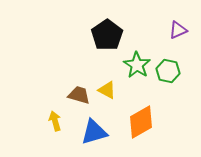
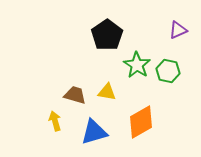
yellow triangle: moved 2 px down; rotated 18 degrees counterclockwise
brown trapezoid: moved 4 px left
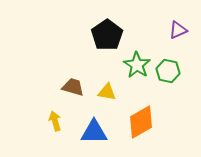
brown trapezoid: moved 2 px left, 8 px up
blue triangle: rotated 16 degrees clockwise
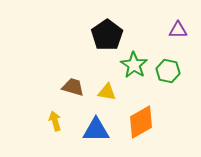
purple triangle: rotated 24 degrees clockwise
green star: moved 3 px left
blue triangle: moved 2 px right, 2 px up
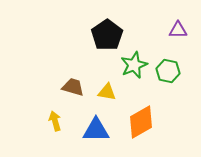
green star: rotated 16 degrees clockwise
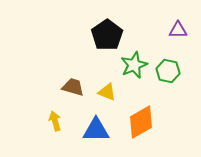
yellow triangle: rotated 12 degrees clockwise
